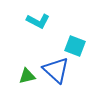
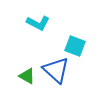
cyan L-shape: moved 2 px down
green triangle: rotated 42 degrees clockwise
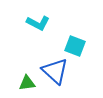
blue triangle: moved 1 px left, 1 px down
green triangle: moved 7 px down; rotated 36 degrees counterclockwise
